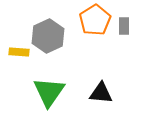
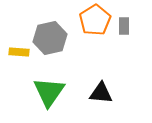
gray hexagon: moved 2 px right, 2 px down; rotated 12 degrees clockwise
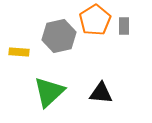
gray hexagon: moved 9 px right, 2 px up
green triangle: rotated 12 degrees clockwise
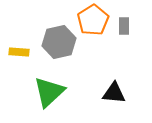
orange pentagon: moved 2 px left
gray hexagon: moved 6 px down
black triangle: moved 13 px right
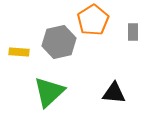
gray rectangle: moved 9 px right, 6 px down
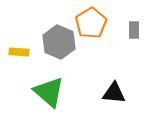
orange pentagon: moved 2 px left, 3 px down
gray rectangle: moved 1 px right, 2 px up
gray hexagon: rotated 24 degrees counterclockwise
green triangle: rotated 36 degrees counterclockwise
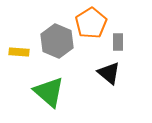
gray rectangle: moved 16 px left, 12 px down
gray hexagon: moved 2 px left, 1 px up
black triangle: moved 5 px left, 20 px up; rotated 35 degrees clockwise
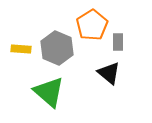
orange pentagon: moved 1 px right, 2 px down
gray hexagon: moved 7 px down
yellow rectangle: moved 2 px right, 3 px up
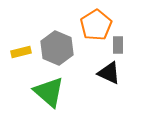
orange pentagon: moved 4 px right
gray rectangle: moved 3 px down
yellow rectangle: moved 3 px down; rotated 18 degrees counterclockwise
black triangle: rotated 15 degrees counterclockwise
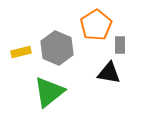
gray rectangle: moved 2 px right
black triangle: rotated 15 degrees counterclockwise
green triangle: rotated 40 degrees clockwise
